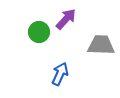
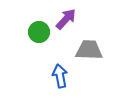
gray trapezoid: moved 12 px left, 5 px down
blue arrow: moved 2 px down; rotated 35 degrees counterclockwise
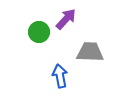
gray trapezoid: moved 1 px right, 2 px down
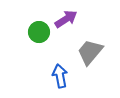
purple arrow: rotated 15 degrees clockwise
gray trapezoid: rotated 52 degrees counterclockwise
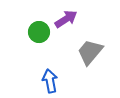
blue arrow: moved 10 px left, 5 px down
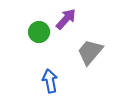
purple arrow: rotated 15 degrees counterclockwise
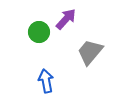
blue arrow: moved 4 px left
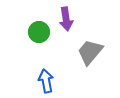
purple arrow: rotated 130 degrees clockwise
